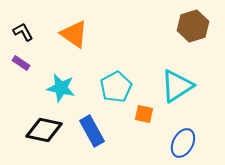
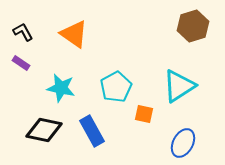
cyan triangle: moved 2 px right
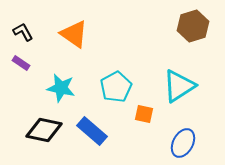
blue rectangle: rotated 20 degrees counterclockwise
